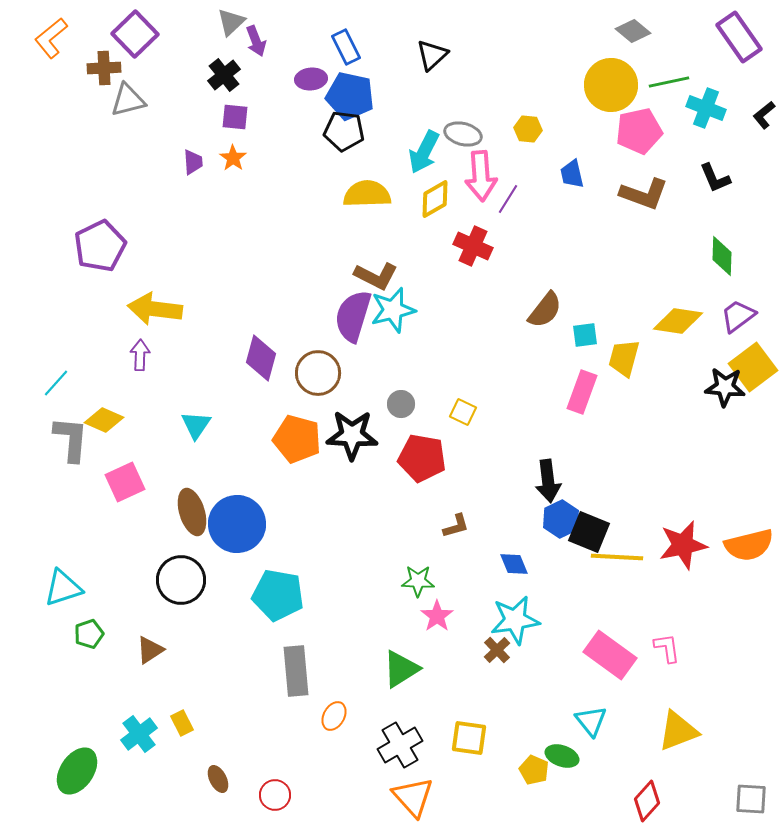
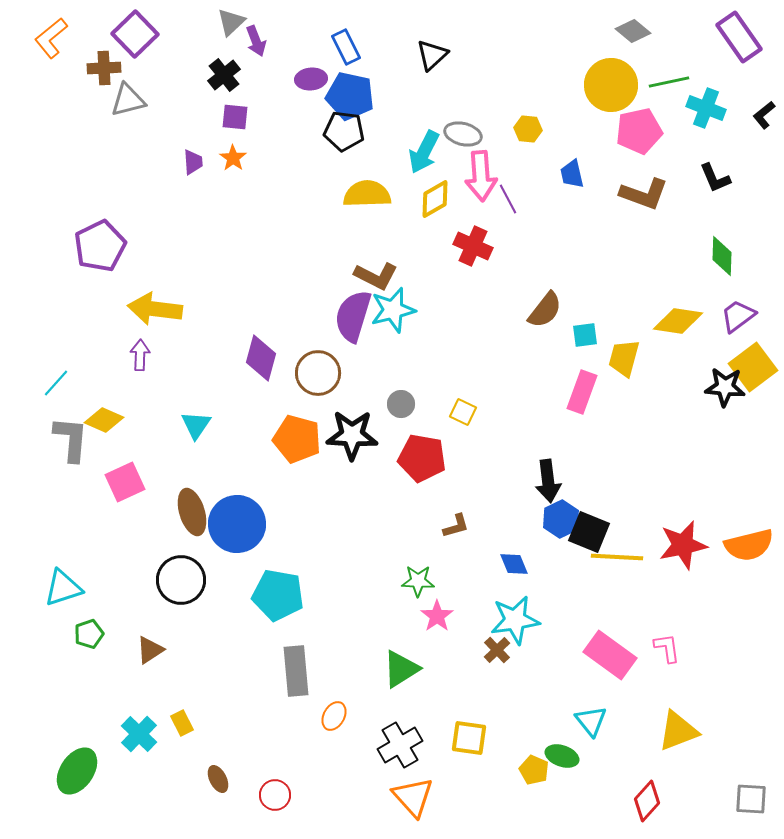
purple line at (508, 199): rotated 60 degrees counterclockwise
cyan cross at (139, 734): rotated 9 degrees counterclockwise
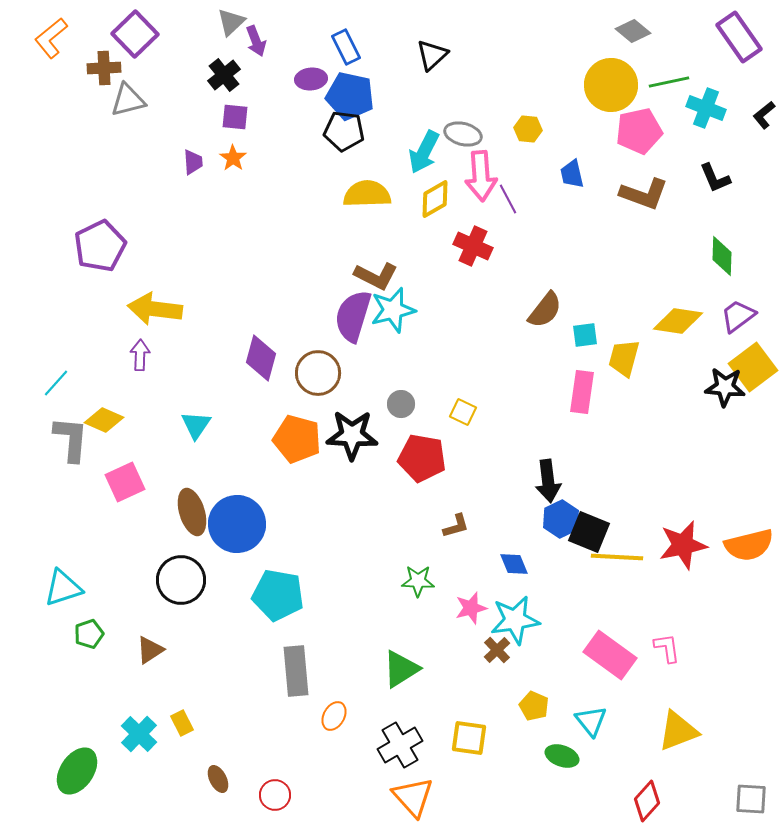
pink rectangle at (582, 392): rotated 12 degrees counterclockwise
pink star at (437, 616): moved 34 px right, 8 px up; rotated 20 degrees clockwise
yellow pentagon at (534, 770): moved 64 px up
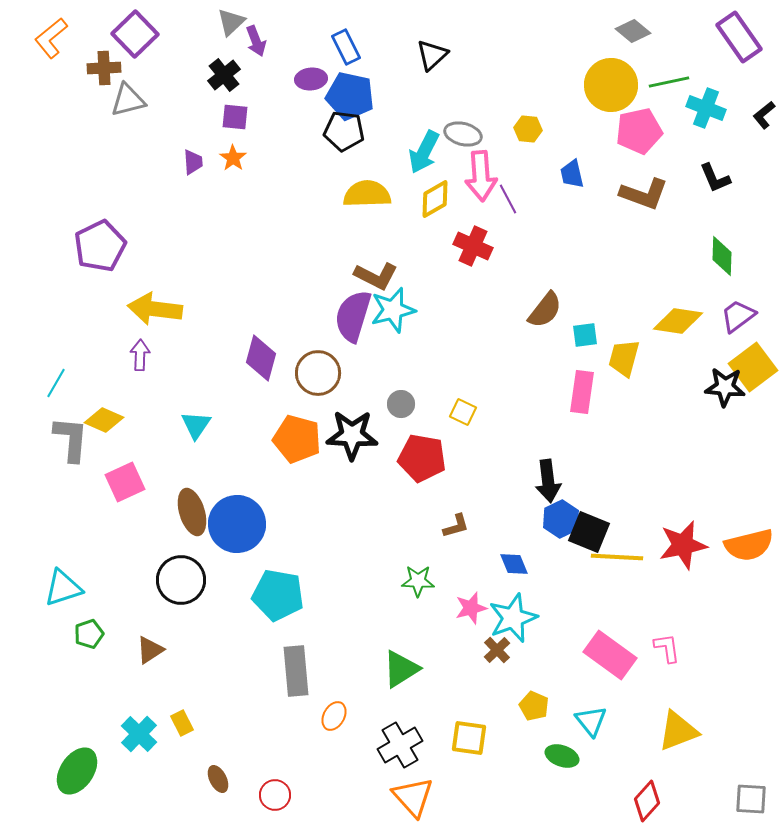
cyan line at (56, 383): rotated 12 degrees counterclockwise
cyan star at (515, 620): moved 2 px left, 2 px up; rotated 12 degrees counterclockwise
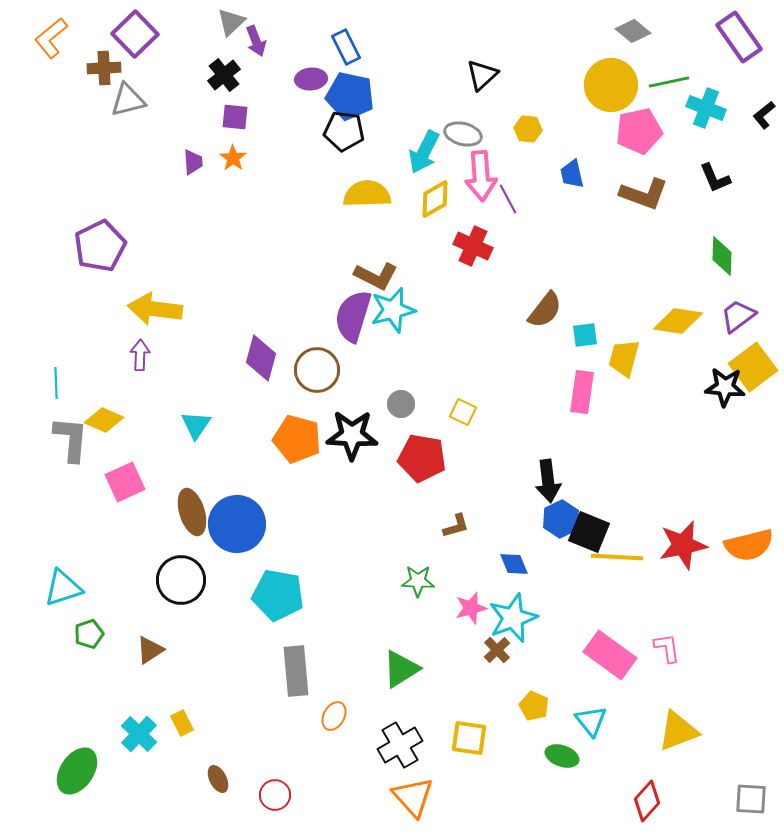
black triangle at (432, 55): moved 50 px right, 20 px down
brown circle at (318, 373): moved 1 px left, 3 px up
cyan line at (56, 383): rotated 32 degrees counterclockwise
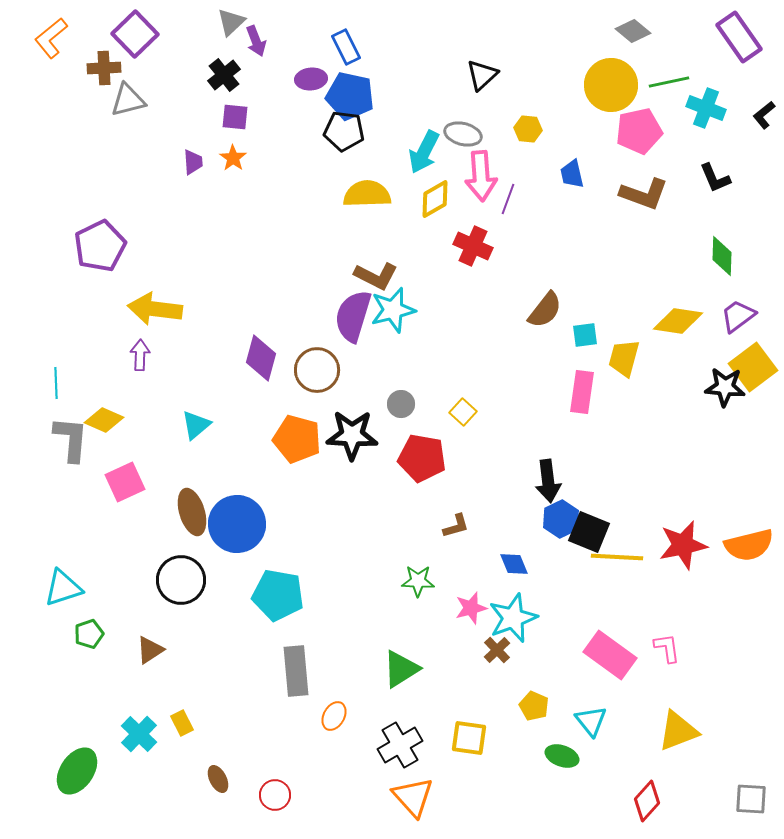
purple line at (508, 199): rotated 48 degrees clockwise
yellow square at (463, 412): rotated 16 degrees clockwise
cyan triangle at (196, 425): rotated 16 degrees clockwise
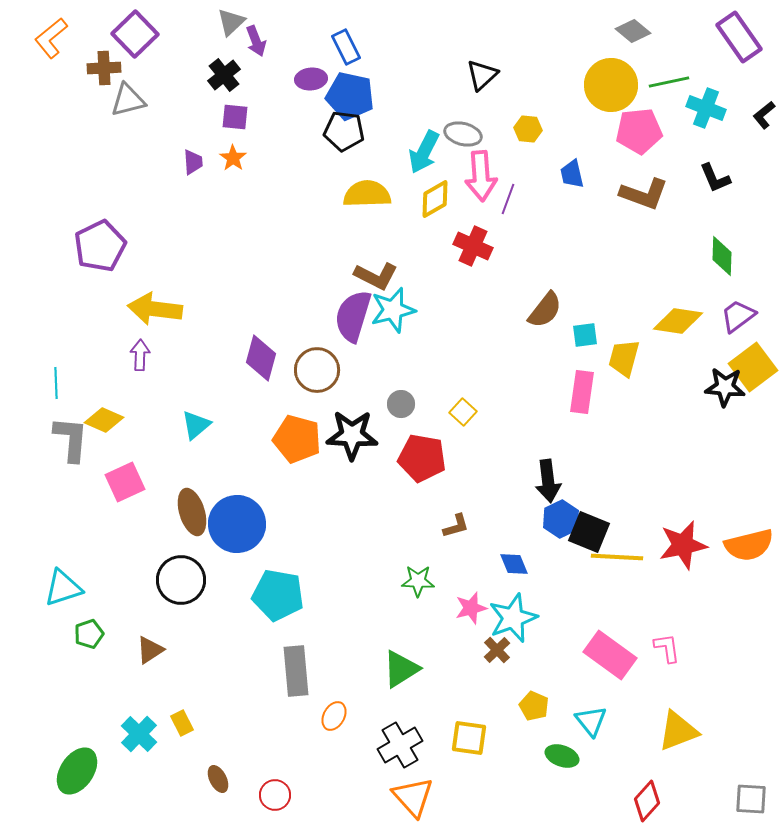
pink pentagon at (639, 131): rotated 6 degrees clockwise
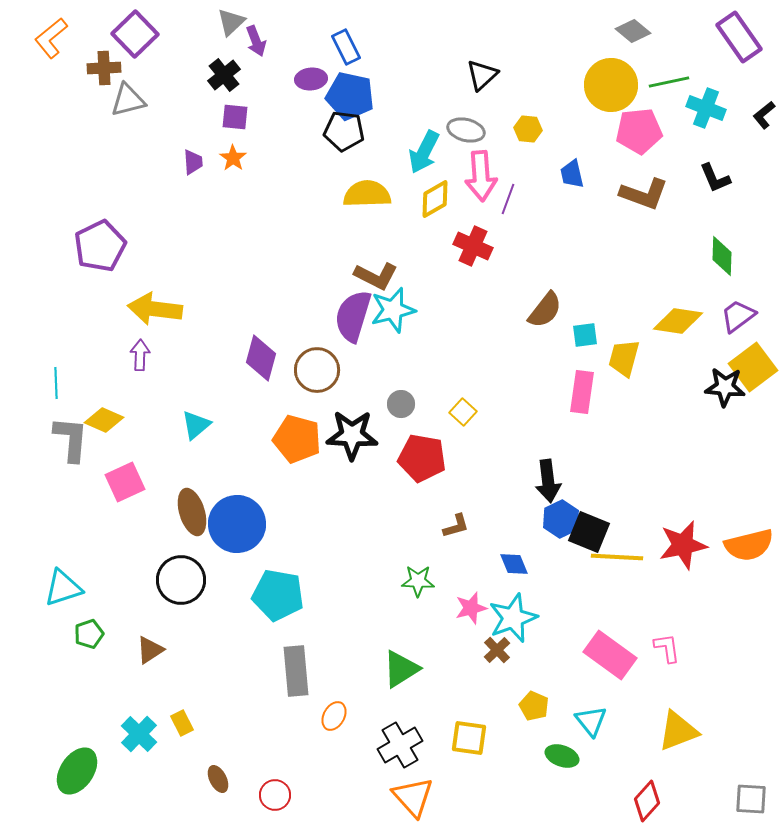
gray ellipse at (463, 134): moved 3 px right, 4 px up
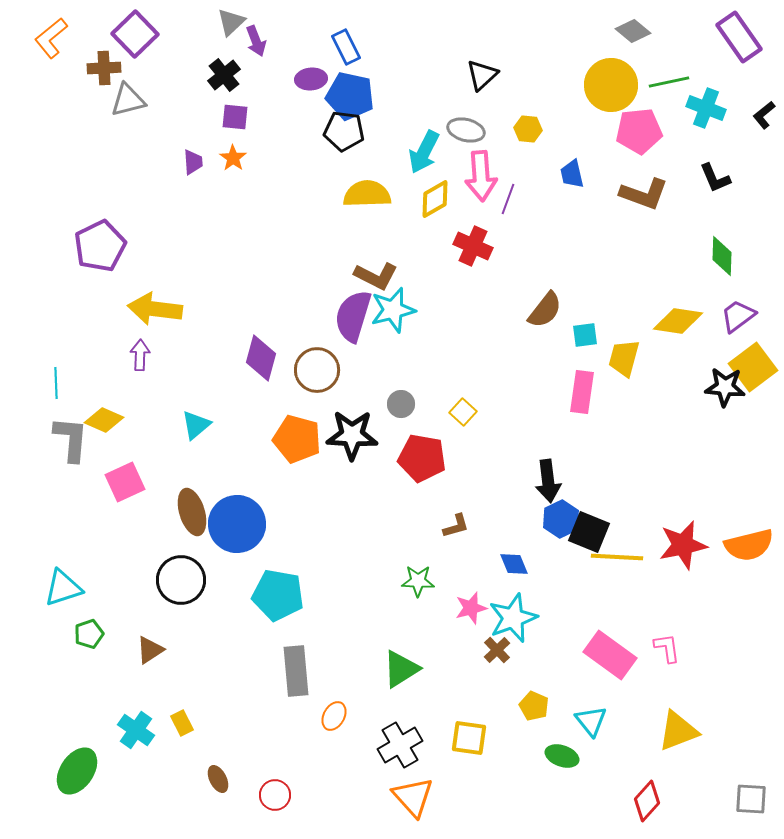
cyan cross at (139, 734): moved 3 px left, 4 px up; rotated 9 degrees counterclockwise
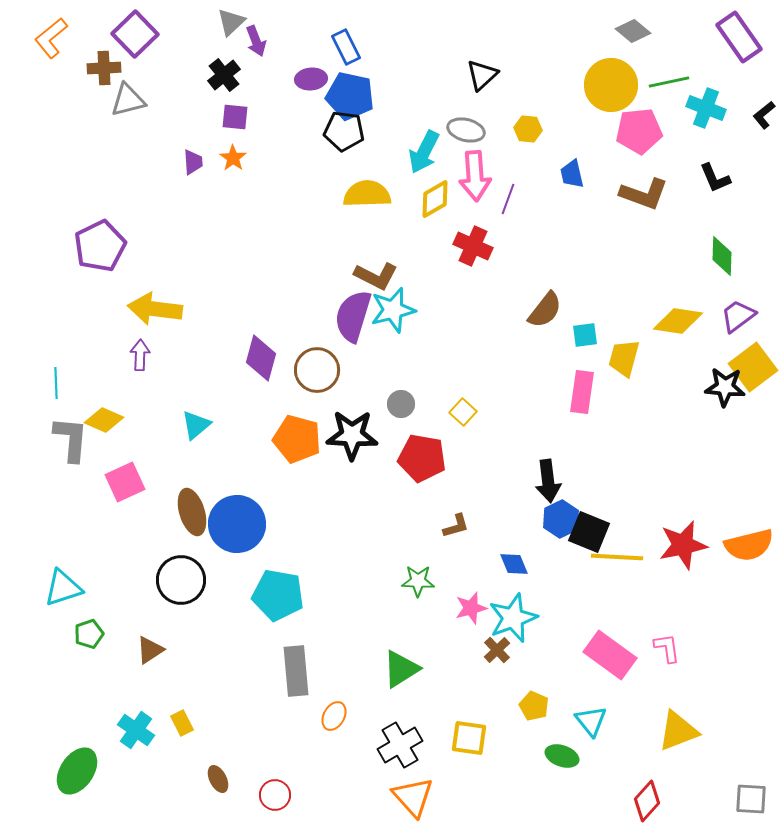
pink arrow at (481, 176): moved 6 px left
